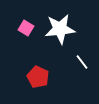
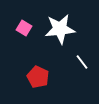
pink square: moved 2 px left
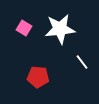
red pentagon: rotated 20 degrees counterclockwise
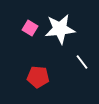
pink square: moved 6 px right
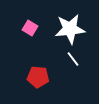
white star: moved 10 px right
white line: moved 9 px left, 3 px up
